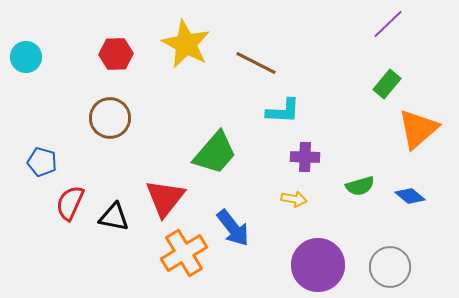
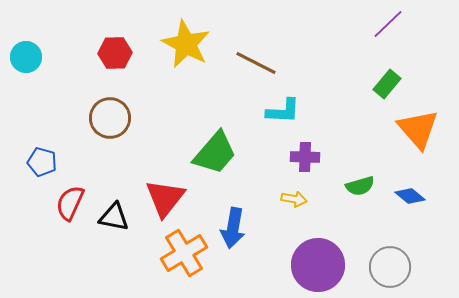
red hexagon: moved 1 px left, 1 px up
orange triangle: rotated 30 degrees counterclockwise
blue arrow: rotated 48 degrees clockwise
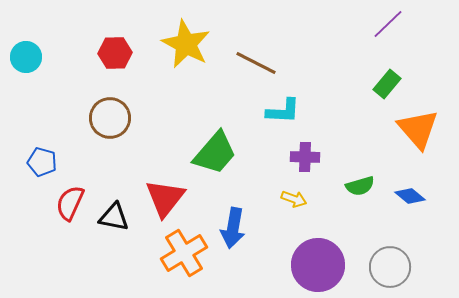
yellow arrow: rotated 10 degrees clockwise
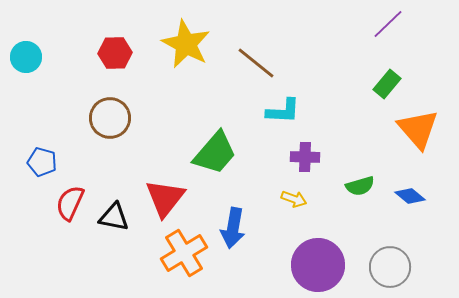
brown line: rotated 12 degrees clockwise
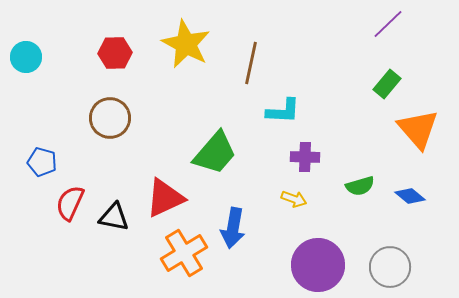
brown line: moved 5 px left; rotated 63 degrees clockwise
red triangle: rotated 27 degrees clockwise
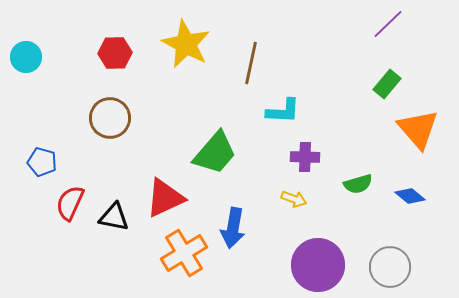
green semicircle: moved 2 px left, 2 px up
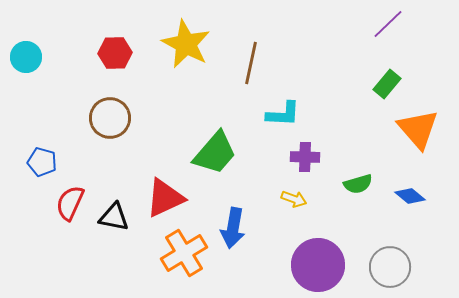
cyan L-shape: moved 3 px down
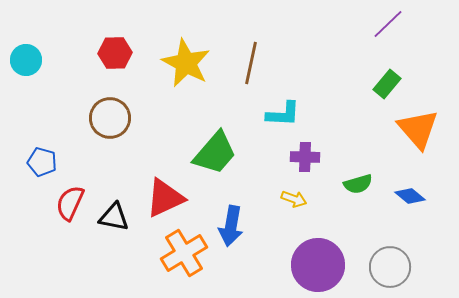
yellow star: moved 19 px down
cyan circle: moved 3 px down
blue arrow: moved 2 px left, 2 px up
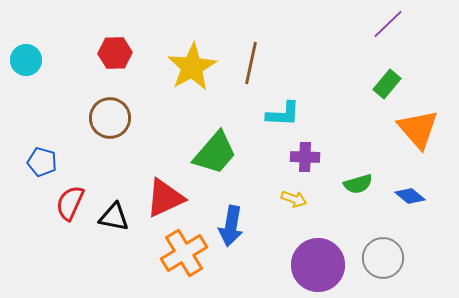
yellow star: moved 6 px right, 4 px down; rotated 15 degrees clockwise
gray circle: moved 7 px left, 9 px up
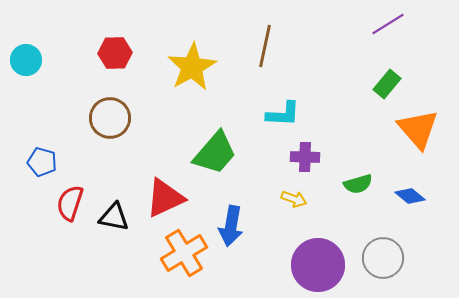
purple line: rotated 12 degrees clockwise
brown line: moved 14 px right, 17 px up
red semicircle: rotated 6 degrees counterclockwise
